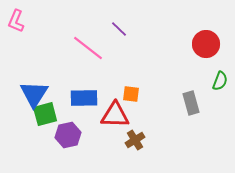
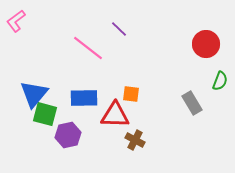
pink L-shape: rotated 30 degrees clockwise
blue triangle: rotated 8 degrees clockwise
gray rectangle: moved 1 px right; rotated 15 degrees counterclockwise
green square: rotated 30 degrees clockwise
brown cross: rotated 30 degrees counterclockwise
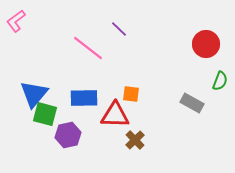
gray rectangle: rotated 30 degrees counterclockwise
brown cross: rotated 18 degrees clockwise
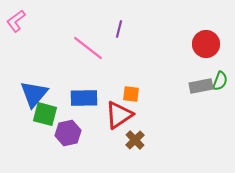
purple line: rotated 60 degrees clockwise
gray rectangle: moved 9 px right, 17 px up; rotated 40 degrees counterclockwise
red triangle: moved 4 px right; rotated 36 degrees counterclockwise
purple hexagon: moved 2 px up
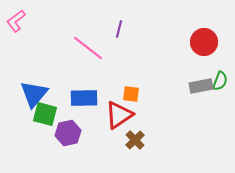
red circle: moved 2 px left, 2 px up
